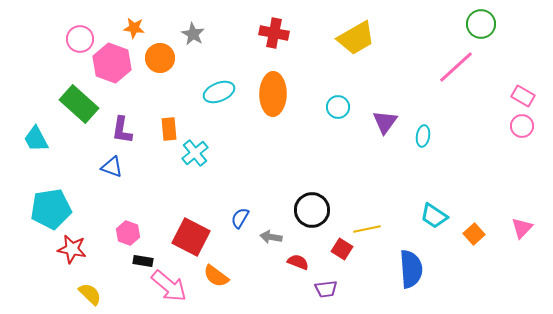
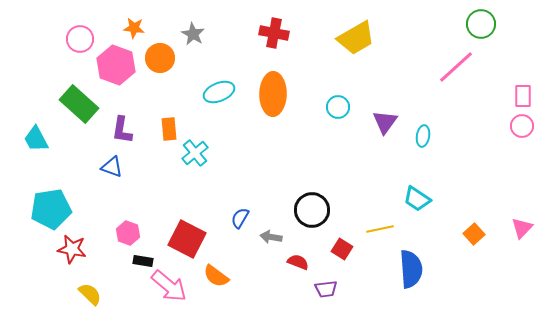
pink hexagon at (112, 63): moved 4 px right, 2 px down
pink rectangle at (523, 96): rotated 60 degrees clockwise
cyan trapezoid at (434, 216): moved 17 px left, 17 px up
yellow line at (367, 229): moved 13 px right
red square at (191, 237): moved 4 px left, 2 px down
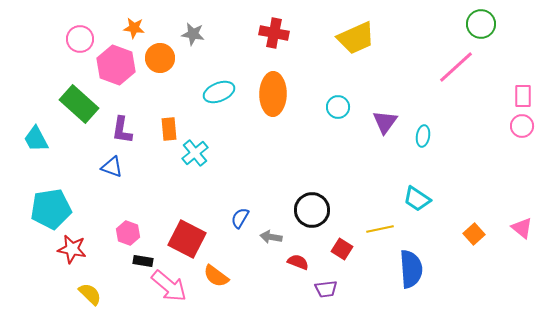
gray star at (193, 34): rotated 20 degrees counterclockwise
yellow trapezoid at (356, 38): rotated 6 degrees clockwise
pink triangle at (522, 228): rotated 35 degrees counterclockwise
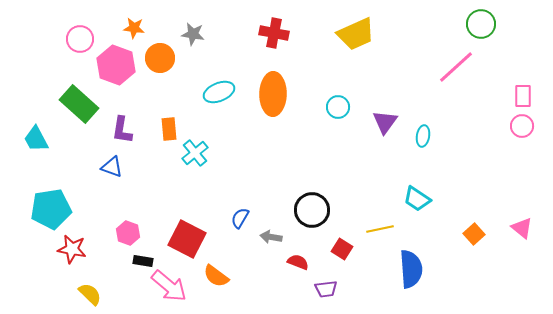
yellow trapezoid at (356, 38): moved 4 px up
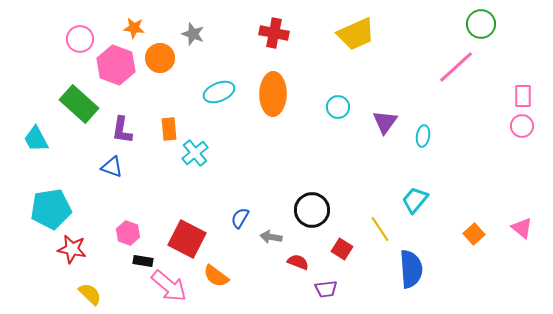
gray star at (193, 34): rotated 10 degrees clockwise
cyan trapezoid at (417, 199): moved 2 px left, 1 px down; rotated 96 degrees clockwise
yellow line at (380, 229): rotated 68 degrees clockwise
